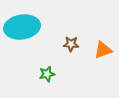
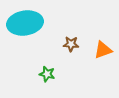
cyan ellipse: moved 3 px right, 4 px up
green star: rotated 28 degrees clockwise
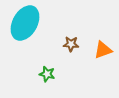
cyan ellipse: rotated 52 degrees counterclockwise
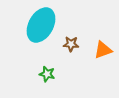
cyan ellipse: moved 16 px right, 2 px down
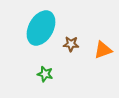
cyan ellipse: moved 3 px down
green star: moved 2 px left
